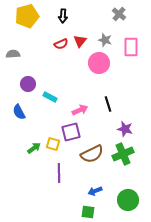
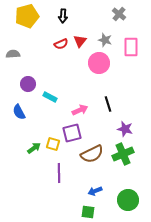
purple square: moved 1 px right, 1 px down
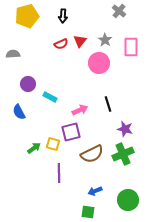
gray cross: moved 3 px up
gray star: rotated 16 degrees clockwise
purple square: moved 1 px left, 1 px up
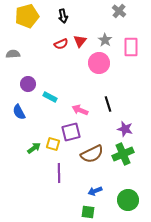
black arrow: rotated 16 degrees counterclockwise
pink arrow: rotated 133 degrees counterclockwise
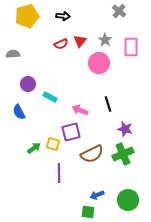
black arrow: rotated 72 degrees counterclockwise
blue arrow: moved 2 px right, 4 px down
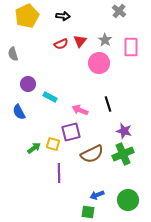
yellow pentagon: rotated 10 degrees counterclockwise
gray semicircle: rotated 104 degrees counterclockwise
purple star: moved 1 px left, 2 px down
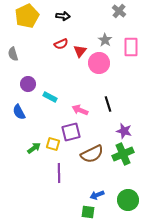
red triangle: moved 10 px down
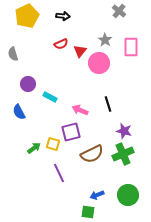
purple line: rotated 24 degrees counterclockwise
green circle: moved 5 px up
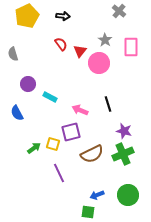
red semicircle: rotated 104 degrees counterclockwise
blue semicircle: moved 2 px left, 1 px down
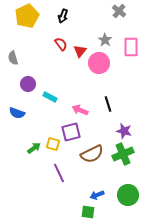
black arrow: rotated 104 degrees clockwise
gray semicircle: moved 4 px down
blue semicircle: rotated 42 degrees counterclockwise
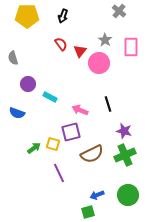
yellow pentagon: rotated 25 degrees clockwise
green cross: moved 2 px right, 1 px down
green square: rotated 24 degrees counterclockwise
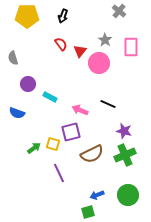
black line: rotated 49 degrees counterclockwise
